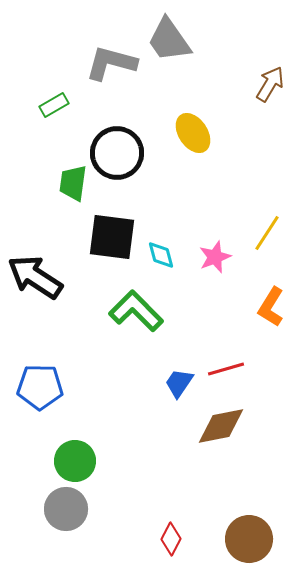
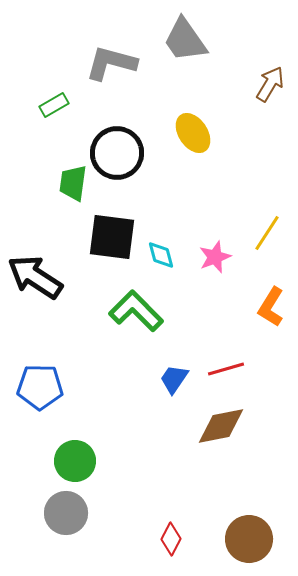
gray trapezoid: moved 16 px right
blue trapezoid: moved 5 px left, 4 px up
gray circle: moved 4 px down
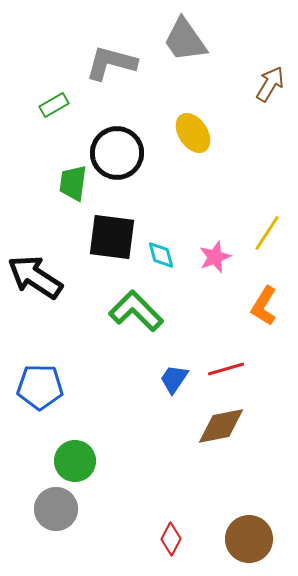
orange L-shape: moved 7 px left, 1 px up
gray circle: moved 10 px left, 4 px up
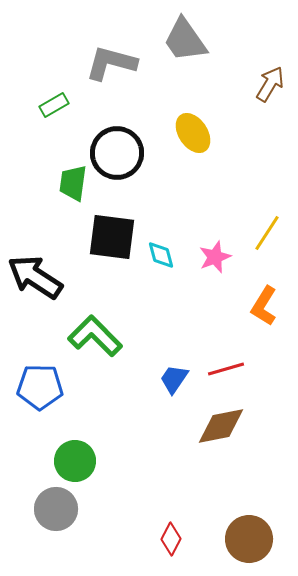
green L-shape: moved 41 px left, 25 px down
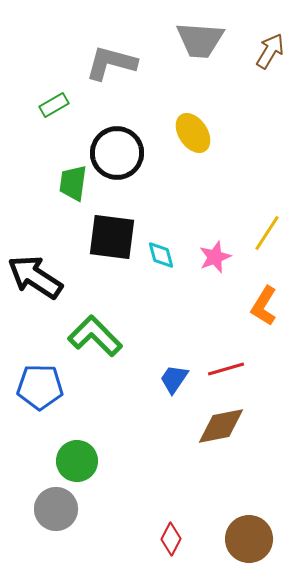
gray trapezoid: moved 15 px right; rotated 51 degrees counterclockwise
brown arrow: moved 33 px up
green circle: moved 2 px right
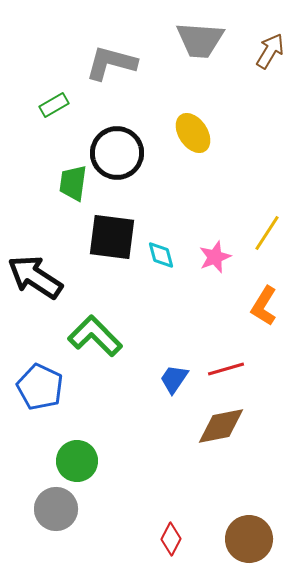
blue pentagon: rotated 24 degrees clockwise
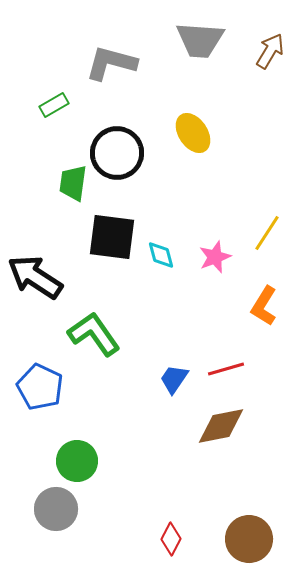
green L-shape: moved 1 px left, 2 px up; rotated 10 degrees clockwise
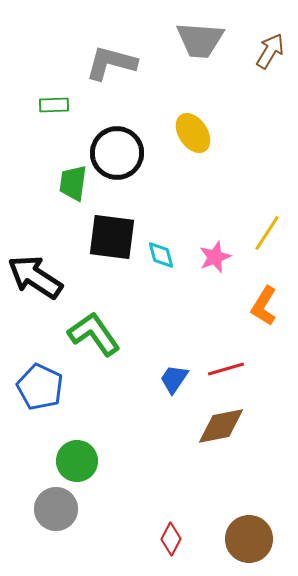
green rectangle: rotated 28 degrees clockwise
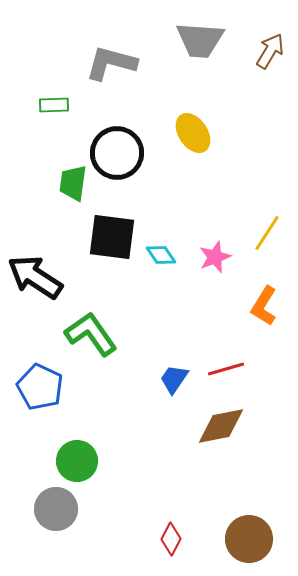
cyan diamond: rotated 20 degrees counterclockwise
green L-shape: moved 3 px left
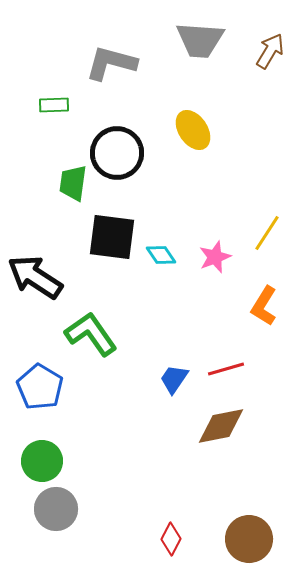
yellow ellipse: moved 3 px up
blue pentagon: rotated 6 degrees clockwise
green circle: moved 35 px left
